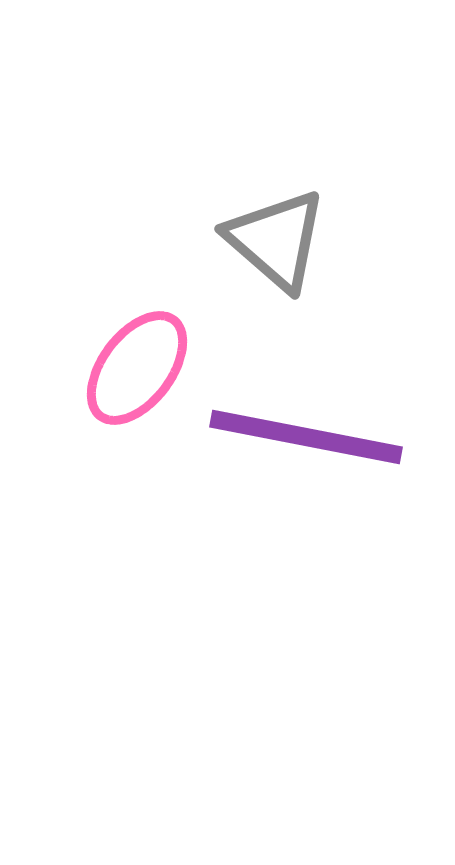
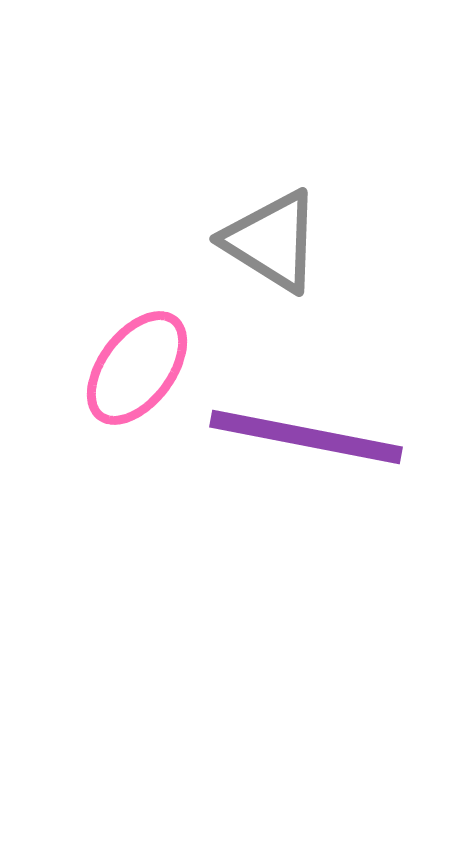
gray triangle: moved 4 px left, 1 px down; rotated 9 degrees counterclockwise
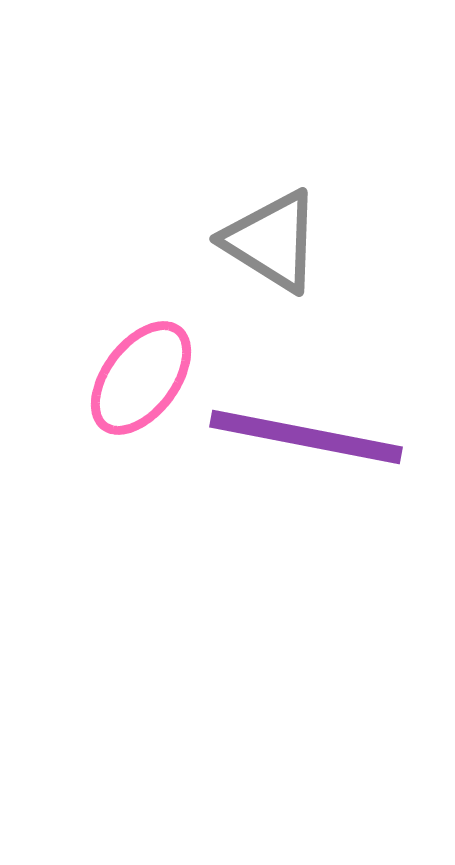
pink ellipse: moved 4 px right, 10 px down
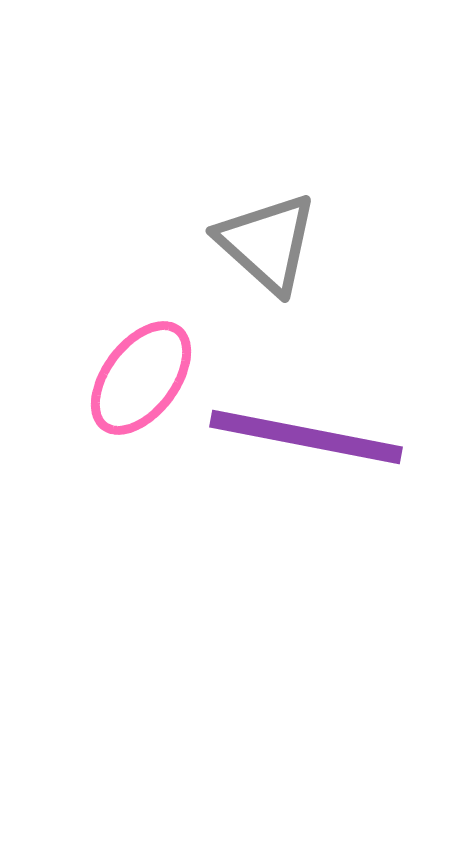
gray triangle: moved 5 px left, 2 px down; rotated 10 degrees clockwise
